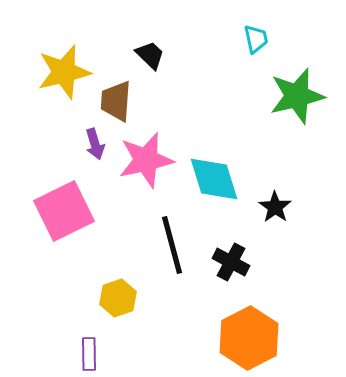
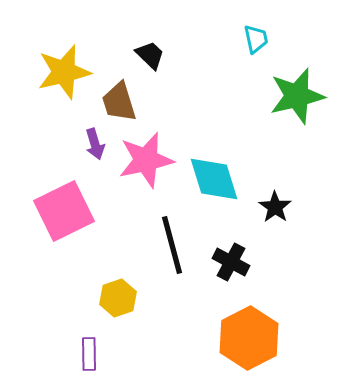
brown trapezoid: moved 3 px right, 1 px down; rotated 21 degrees counterclockwise
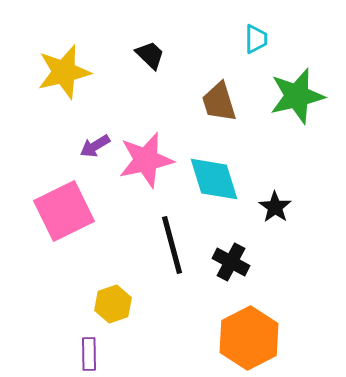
cyan trapezoid: rotated 12 degrees clockwise
brown trapezoid: moved 100 px right
purple arrow: moved 2 px down; rotated 76 degrees clockwise
yellow hexagon: moved 5 px left, 6 px down
